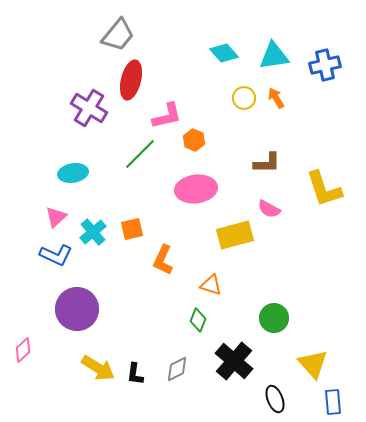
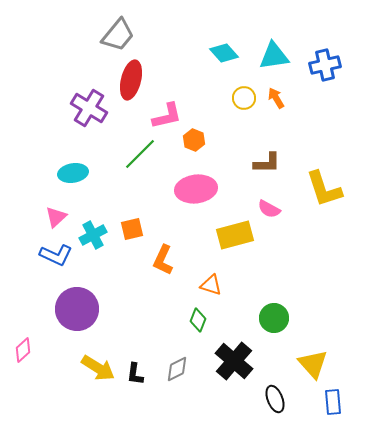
cyan cross: moved 3 px down; rotated 12 degrees clockwise
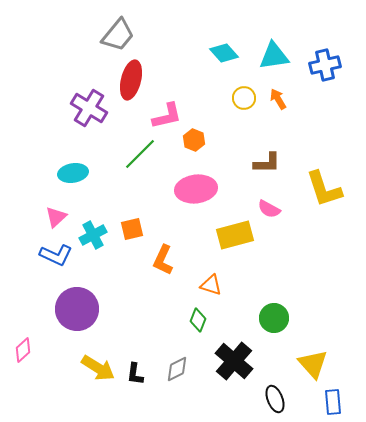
orange arrow: moved 2 px right, 1 px down
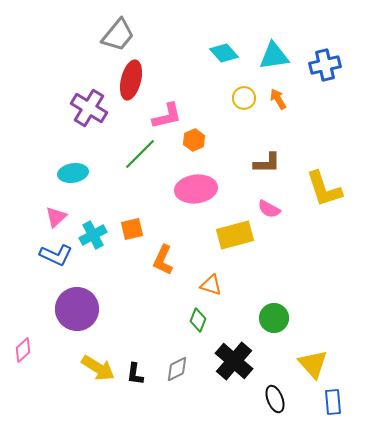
orange hexagon: rotated 15 degrees clockwise
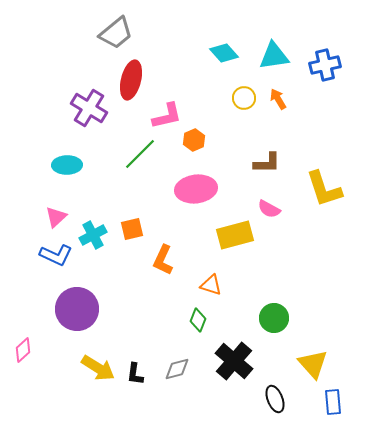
gray trapezoid: moved 2 px left, 2 px up; rotated 12 degrees clockwise
cyan ellipse: moved 6 px left, 8 px up; rotated 8 degrees clockwise
gray diamond: rotated 12 degrees clockwise
